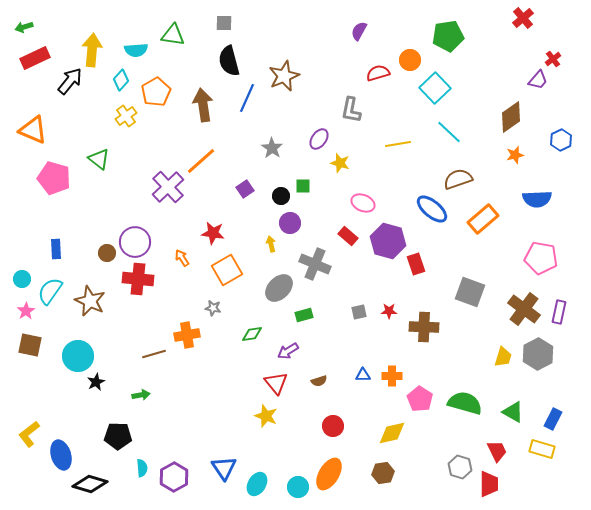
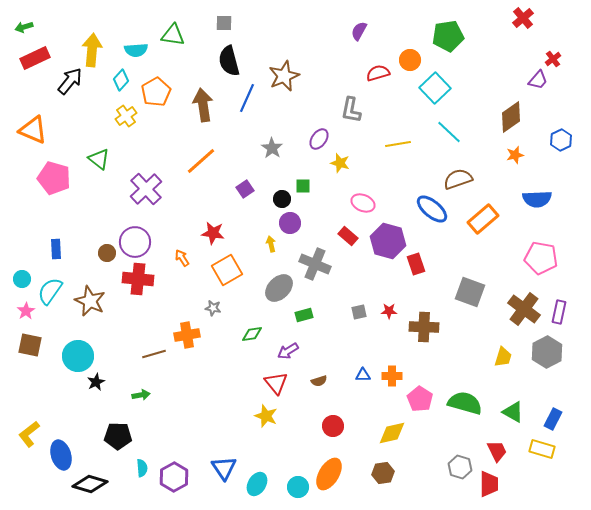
purple cross at (168, 187): moved 22 px left, 2 px down
black circle at (281, 196): moved 1 px right, 3 px down
gray hexagon at (538, 354): moved 9 px right, 2 px up
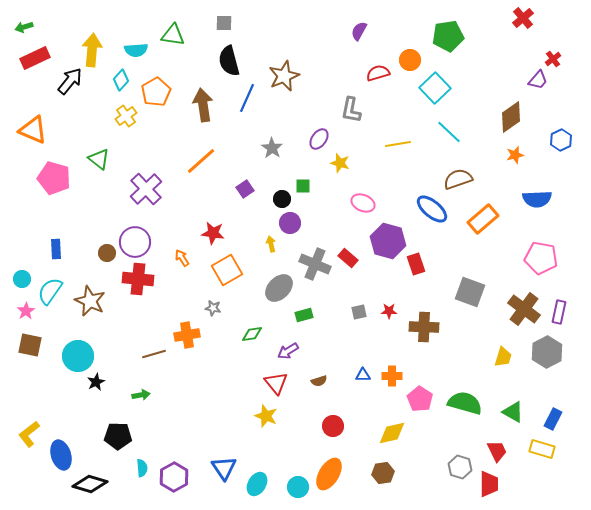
red rectangle at (348, 236): moved 22 px down
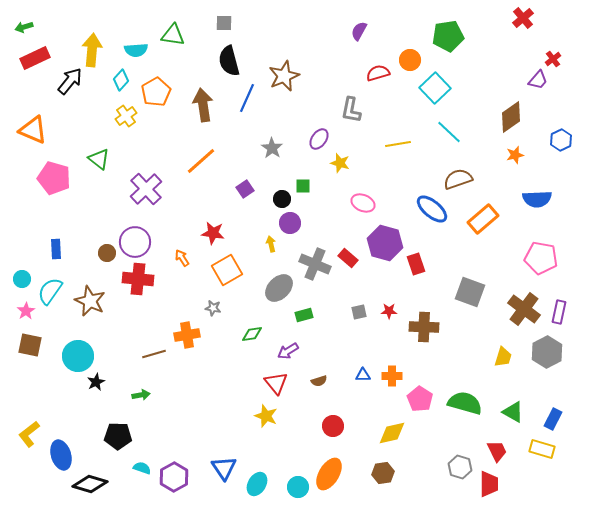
purple hexagon at (388, 241): moved 3 px left, 2 px down
cyan semicircle at (142, 468): rotated 66 degrees counterclockwise
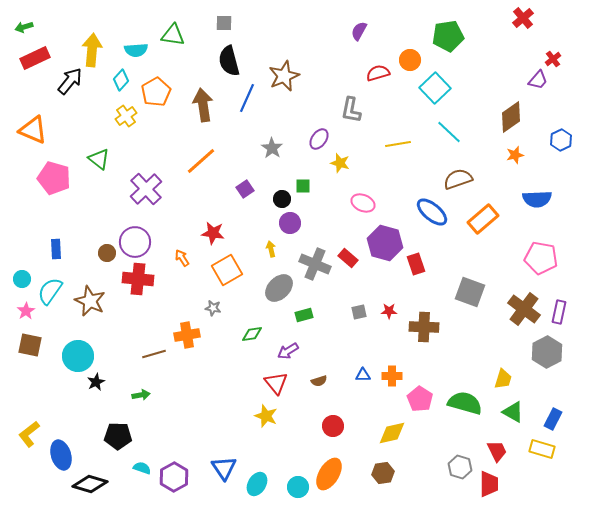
blue ellipse at (432, 209): moved 3 px down
yellow arrow at (271, 244): moved 5 px down
yellow trapezoid at (503, 357): moved 22 px down
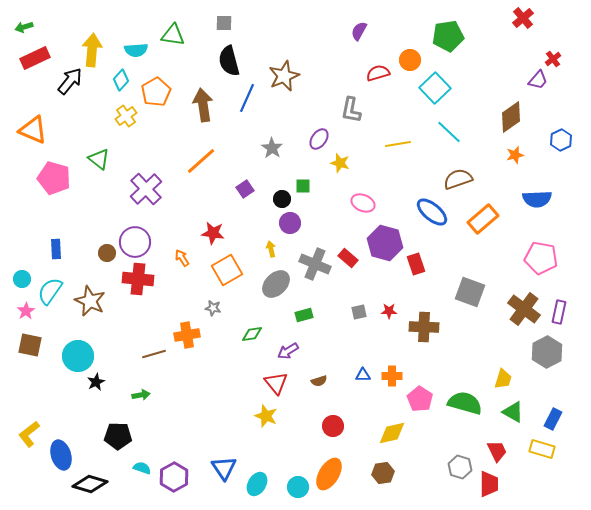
gray ellipse at (279, 288): moved 3 px left, 4 px up
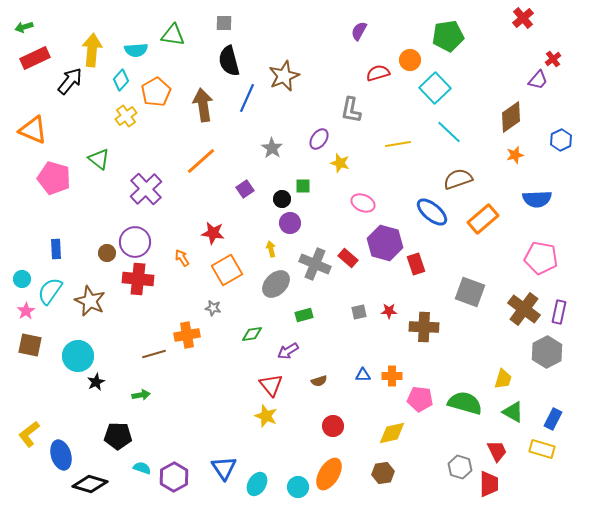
red triangle at (276, 383): moved 5 px left, 2 px down
pink pentagon at (420, 399): rotated 25 degrees counterclockwise
